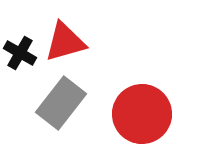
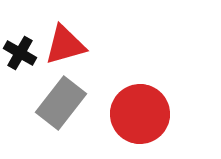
red triangle: moved 3 px down
red circle: moved 2 px left
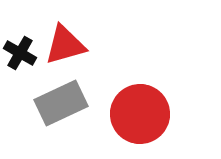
gray rectangle: rotated 27 degrees clockwise
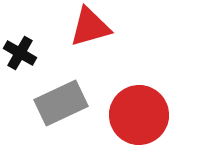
red triangle: moved 25 px right, 18 px up
red circle: moved 1 px left, 1 px down
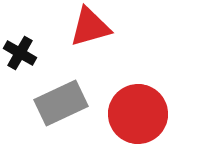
red circle: moved 1 px left, 1 px up
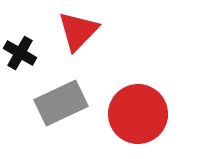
red triangle: moved 12 px left, 4 px down; rotated 30 degrees counterclockwise
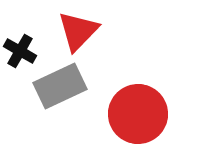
black cross: moved 2 px up
gray rectangle: moved 1 px left, 17 px up
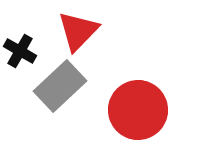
gray rectangle: rotated 18 degrees counterclockwise
red circle: moved 4 px up
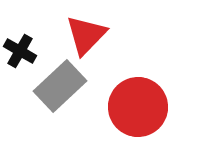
red triangle: moved 8 px right, 4 px down
red circle: moved 3 px up
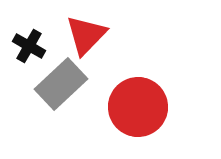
black cross: moved 9 px right, 5 px up
gray rectangle: moved 1 px right, 2 px up
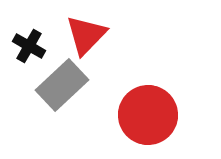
gray rectangle: moved 1 px right, 1 px down
red circle: moved 10 px right, 8 px down
